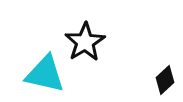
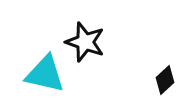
black star: rotated 21 degrees counterclockwise
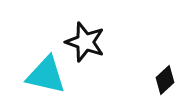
cyan triangle: moved 1 px right, 1 px down
